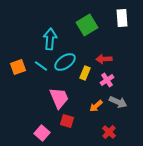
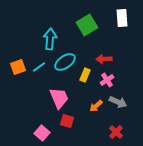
cyan line: moved 2 px left, 1 px down; rotated 72 degrees counterclockwise
yellow rectangle: moved 2 px down
red cross: moved 7 px right
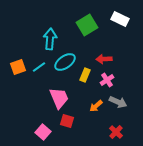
white rectangle: moved 2 px left, 1 px down; rotated 60 degrees counterclockwise
pink square: moved 1 px right, 1 px up
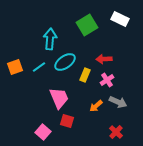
orange square: moved 3 px left
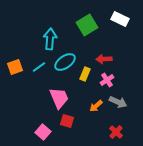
yellow rectangle: moved 1 px up
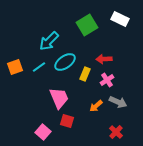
cyan arrow: moved 1 px left, 2 px down; rotated 140 degrees counterclockwise
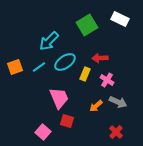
red arrow: moved 4 px left, 1 px up
pink cross: rotated 24 degrees counterclockwise
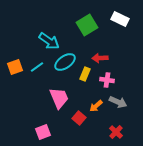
cyan arrow: rotated 100 degrees counterclockwise
cyan line: moved 2 px left
pink cross: rotated 24 degrees counterclockwise
red square: moved 12 px right, 3 px up; rotated 24 degrees clockwise
pink square: rotated 28 degrees clockwise
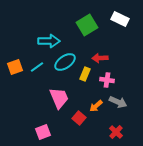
cyan arrow: rotated 35 degrees counterclockwise
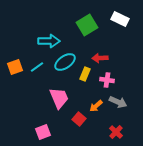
red square: moved 1 px down
